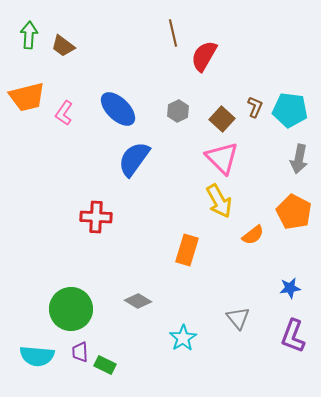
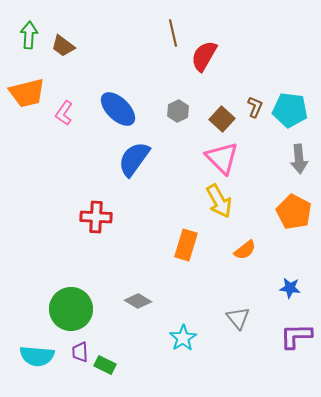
orange trapezoid: moved 4 px up
gray arrow: rotated 16 degrees counterclockwise
orange semicircle: moved 8 px left, 15 px down
orange rectangle: moved 1 px left, 5 px up
blue star: rotated 15 degrees clockwise
purple L-shape: moved 3 px right; rotated 68 degrees clockwise
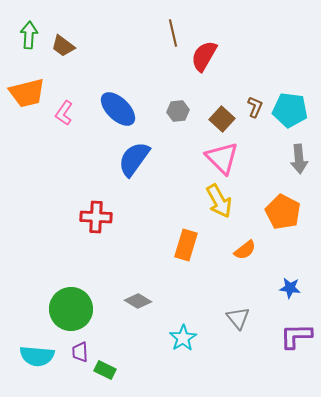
gray hexagon: rotated 20 degrees clockwise
orange pentagon: moved 11 px left
green rectangle: moved 5 px down
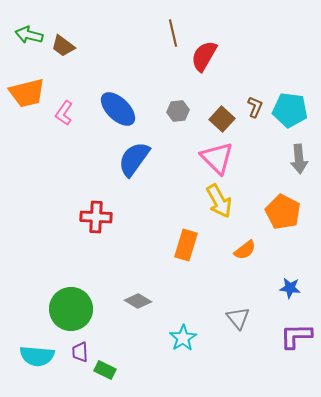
green arrow: rotated 80 degrees counterclockwise
pink triangle: moved 5 px left
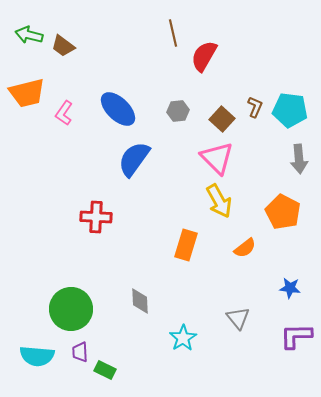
orange semicircle: moved 2 px up
gray diamond: moved 2 px right; rotated 56 degrees clockwise
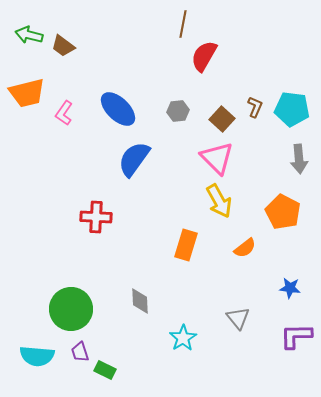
brown line: moved 10 px right, 9 px up; rotated 24 degrees clockwise
cyan pentagon: moved 2 px right, 1 px up
purple trapezoid: rotated 15 degrees counterclockwise
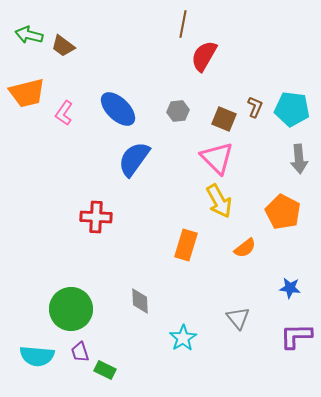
brown square: moved 2 px right; rotated 20 degrees counterclockwise
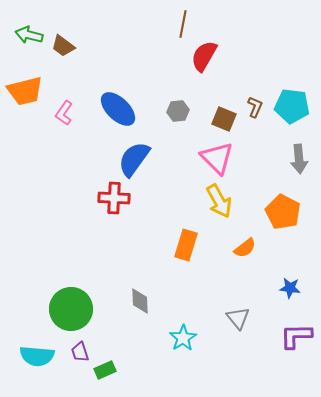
orange trapezoid: moved 2 px left, 2 px up
cyan pentagon: moved 3 px up
red cross: moved 18 px right, 19 px up
green rectangle: rotated 50 degrees counterclockwise
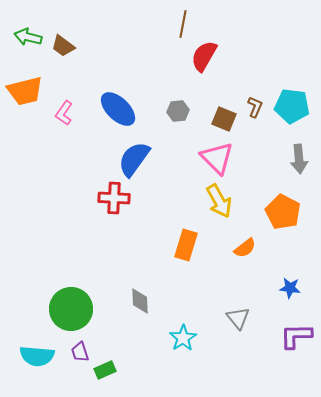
green arrow: moved 1 px left, 2 px down
